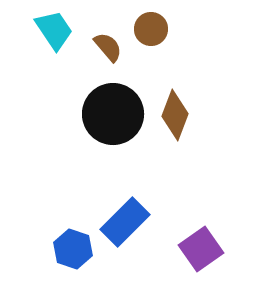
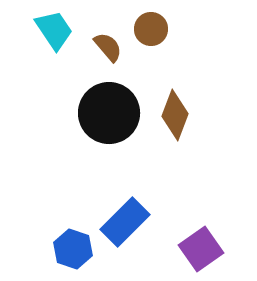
black circle: moved 4 px left, 1 px up
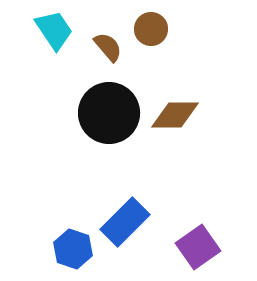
brown diamond: rotated 69 degrees clockwise
purple square: moved 3 px left, 2 px up
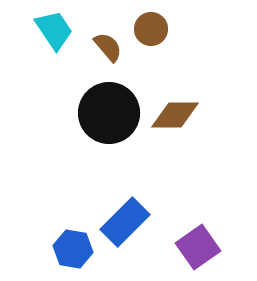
blue hexagon: rotated 9 degrees counterclockwise
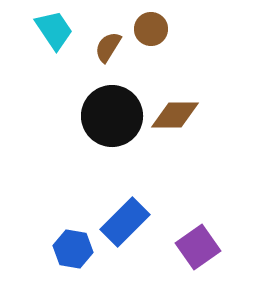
brown semicircle: rotated 108 degrees counterclockwise
black circle: moved 3 px right, 3 px down
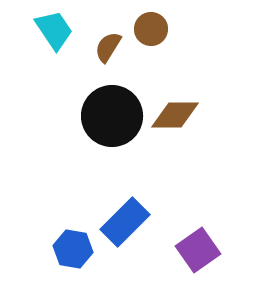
purple square: moved 3 px down
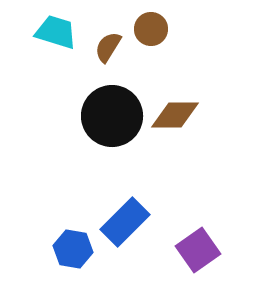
cyan trapezoid: moved 2 px right, 2 px down; rotated 39 degrees counterclockwise
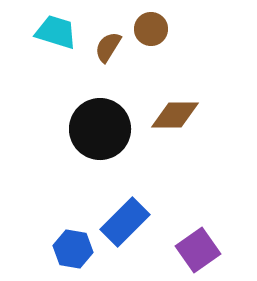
black circle: moved 12 px left, 13 px down
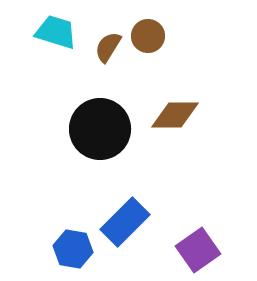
brown circle: moved 3 px left, 7 px down
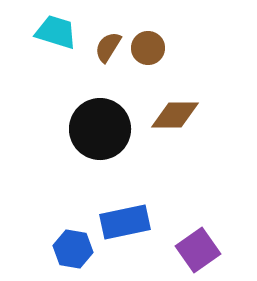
brown circle: moved 12 px down
blue rectangle: rotated 33 degrees clockwise
